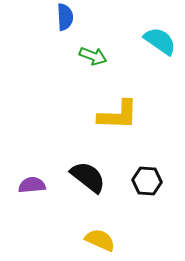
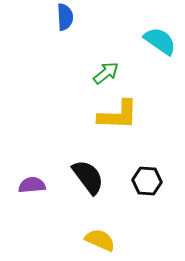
green arrow: moved 13 px right, 17 px down; rotated 60 degrees counterclockwise
black semicircle: rotated 15 degrees clockwise
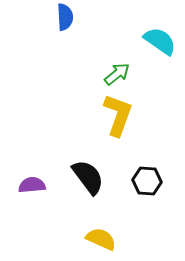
green arrow: moved 11 px right, 1 px down
yellow L-shape: rotated 72 degrees counterclockwise
yellow semicircle: moved 1 px right, 1 px up
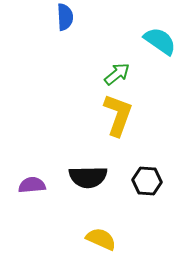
black semicircle: rotated 126 degrees clockwise
